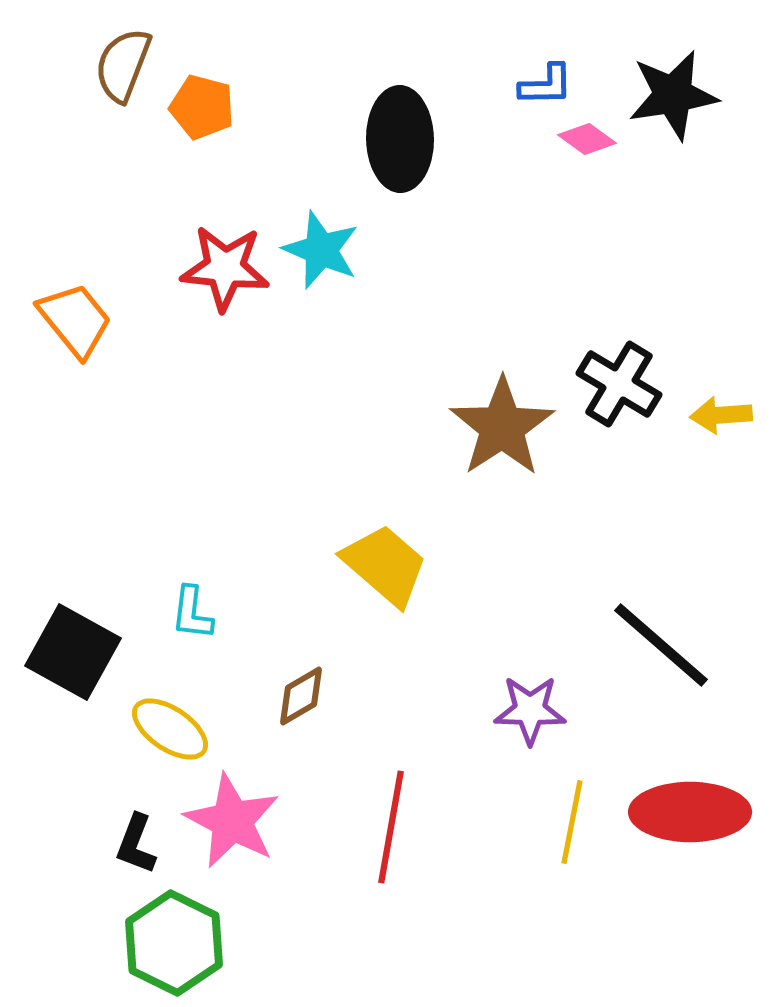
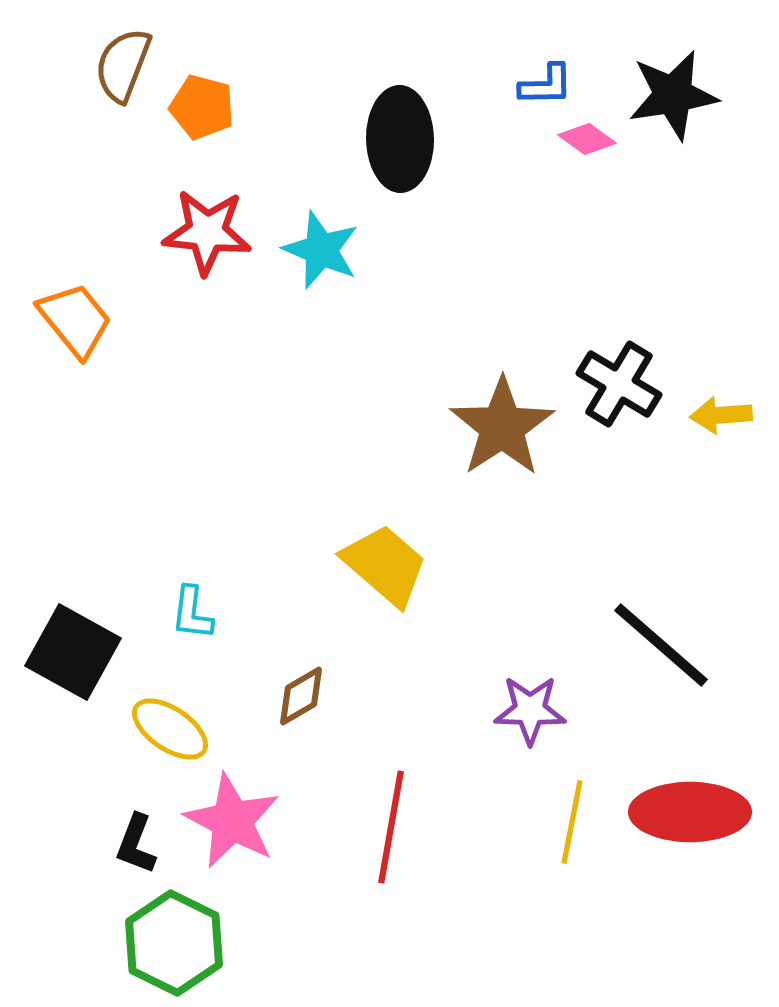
red star: moved 18 px left, 36 px up
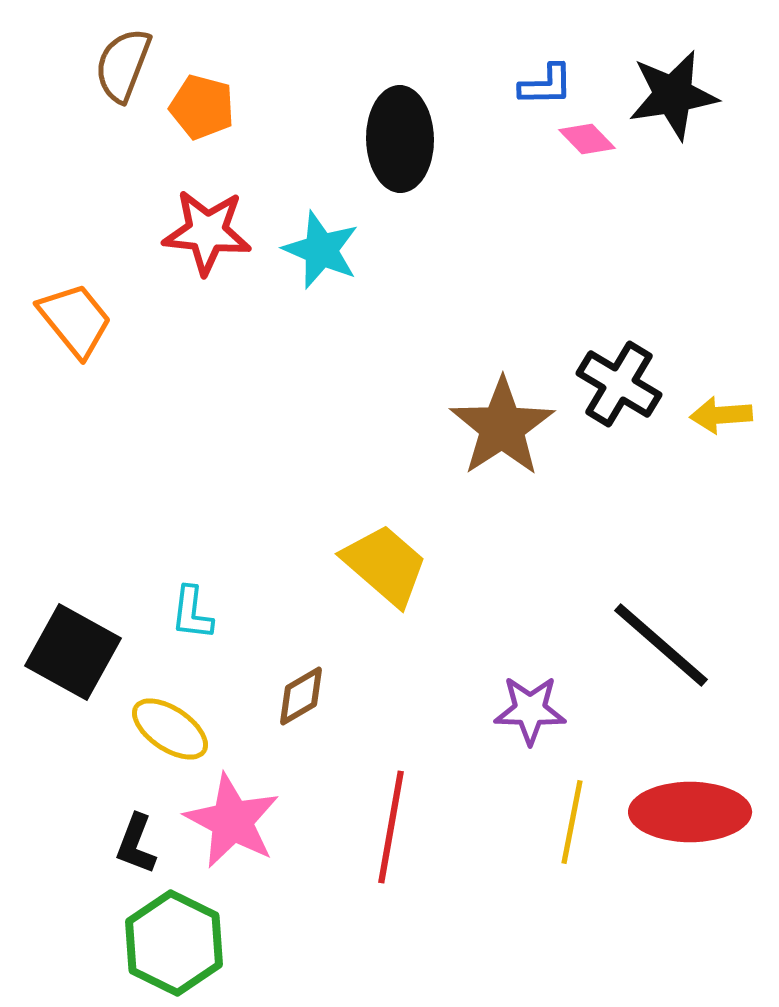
pink diamond: rotated 10 degrees clockwise
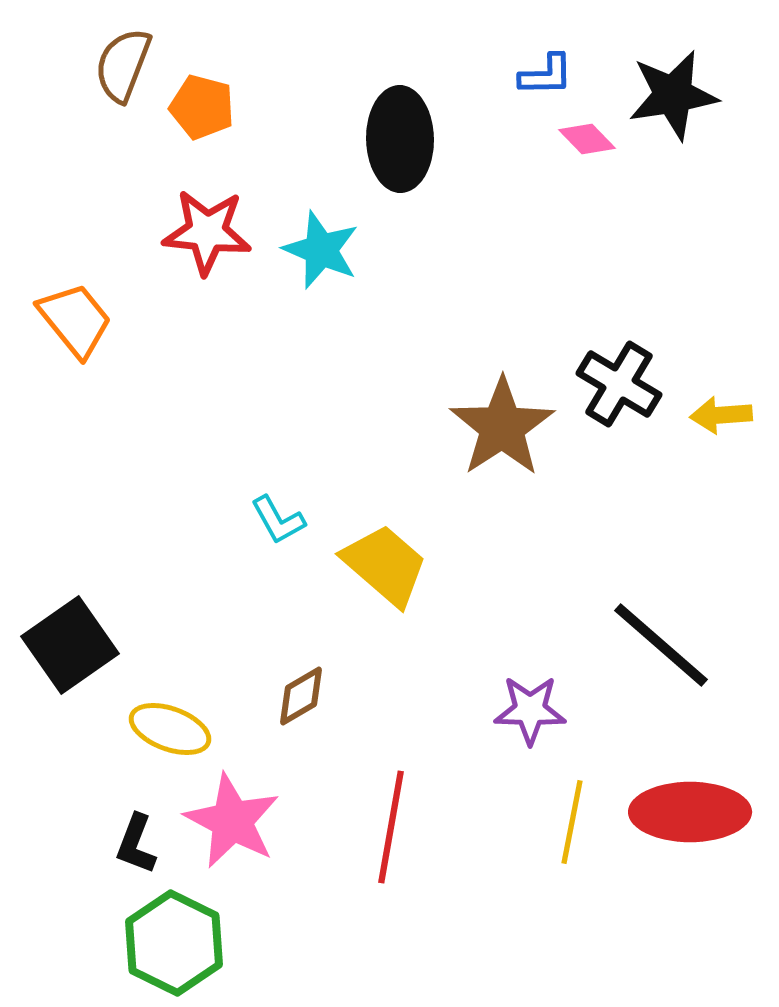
blue L-shape: moved 10 px up
cyan L-shape: moved 86 px right, 93 px up; rotated 36 degrees counterclockwise
black square: moved 3 px left, 7 px up; rotated 26 degrees clockwise
yellow ellipse: rotated 14 degrees counterclockwise
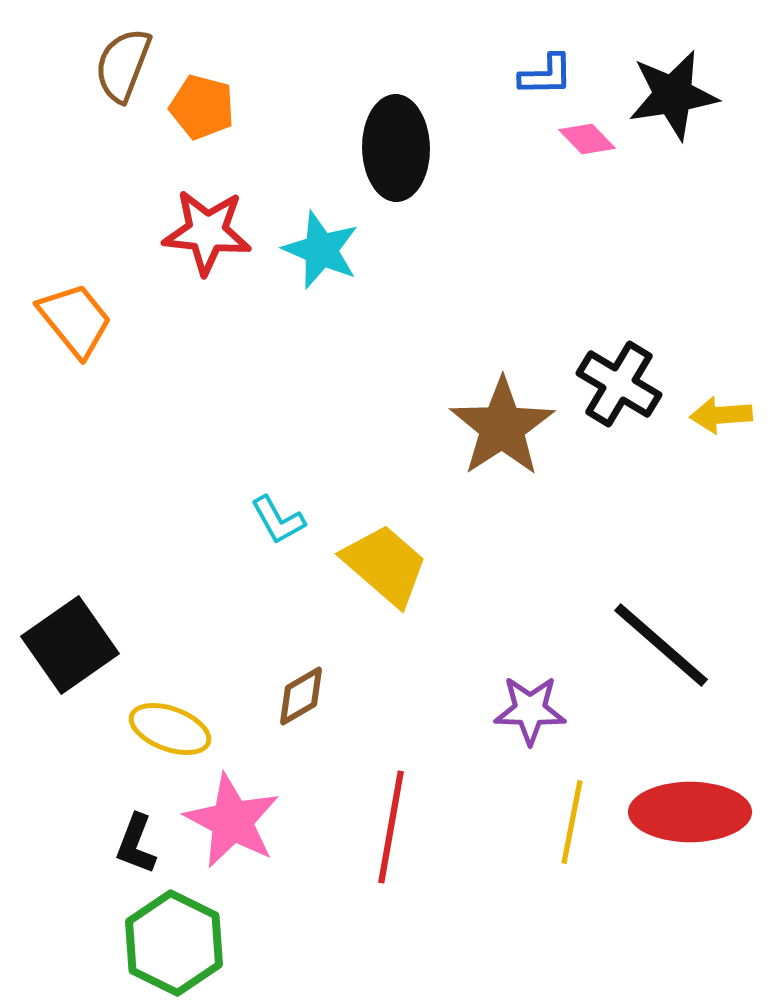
black ellipse: moved 4 px left, 9 px down
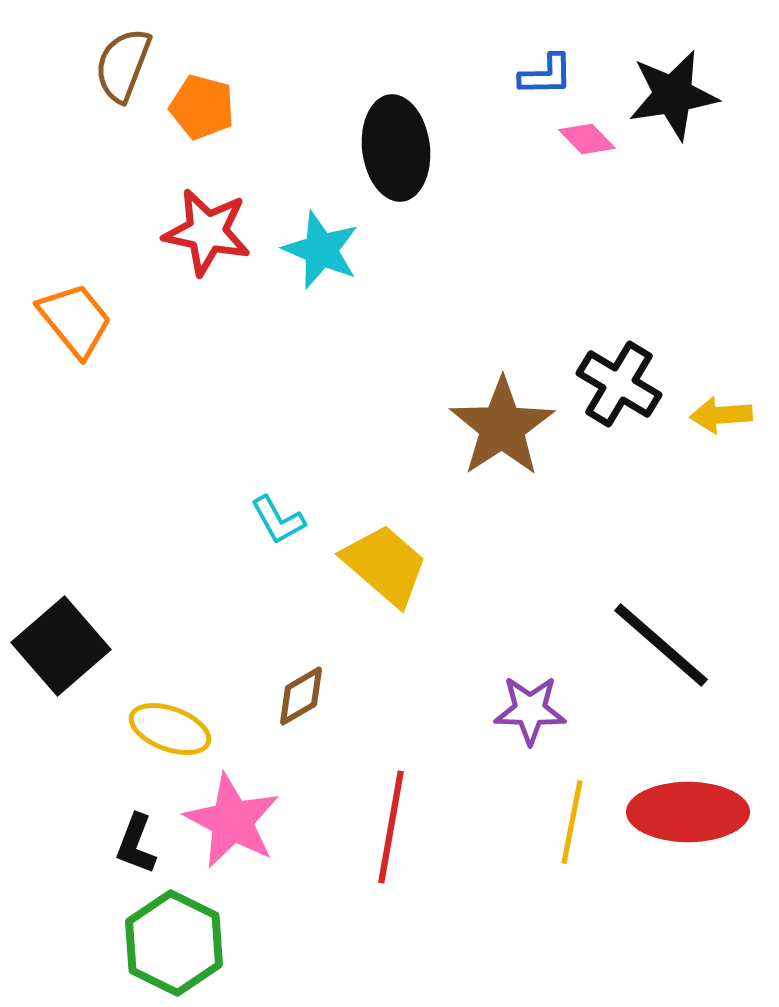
black ellipse: rotated 6 degrees counterclockwise
red star: rotated 6 degrees clockwise
black square: moved 9 px left, 1 px down; rotated 6 degrees counterclockwise
red ellipse: moved 2 px left
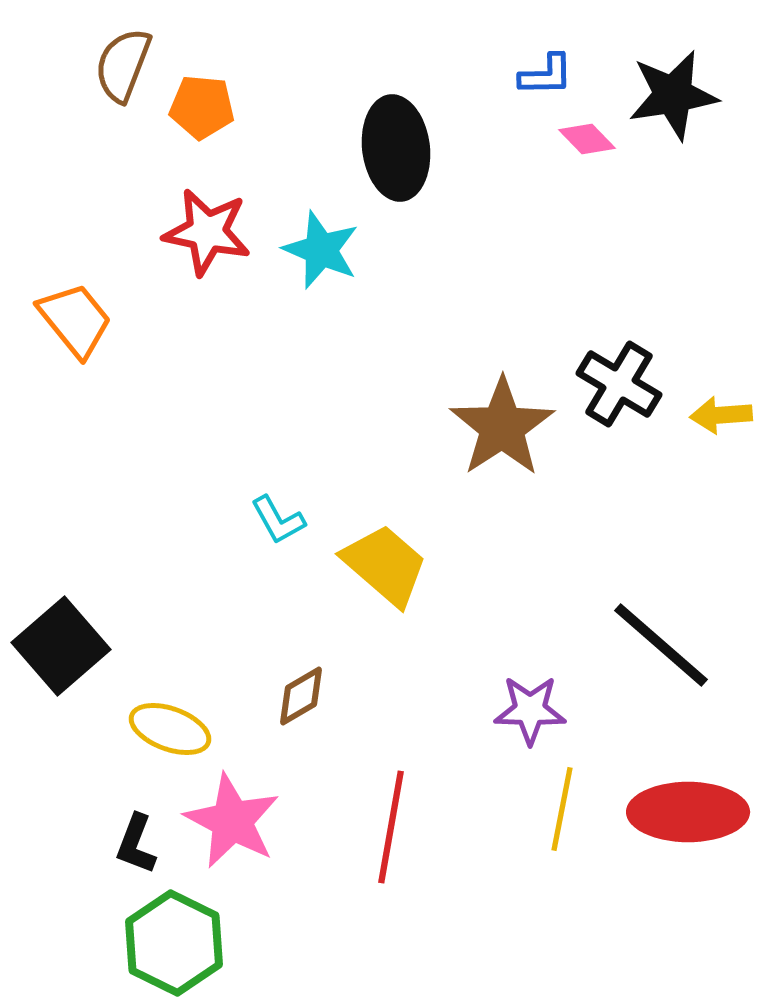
orange pentagon: rotated 10 degrees counterclockwise
yellow line: moved 10 px left, 13 px up
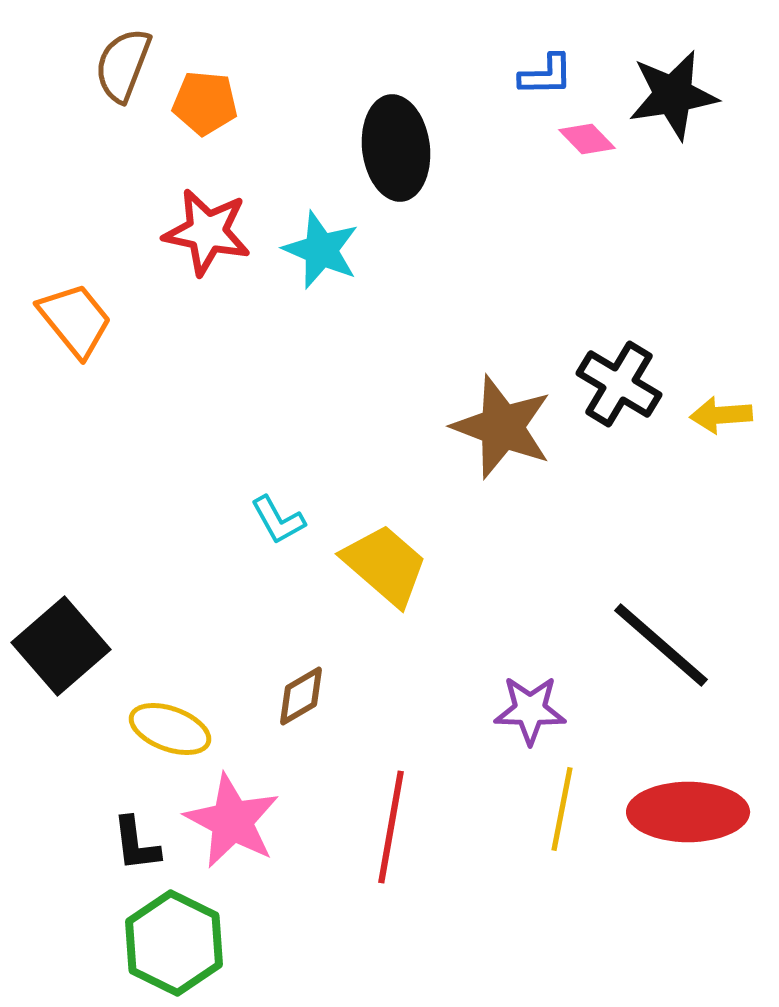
orange pentagon: moved 3 px right, 4 px up
brown star: rotated 18 degrees counterclockwise
black L-shape: rotated 28 degrees counterclockwise
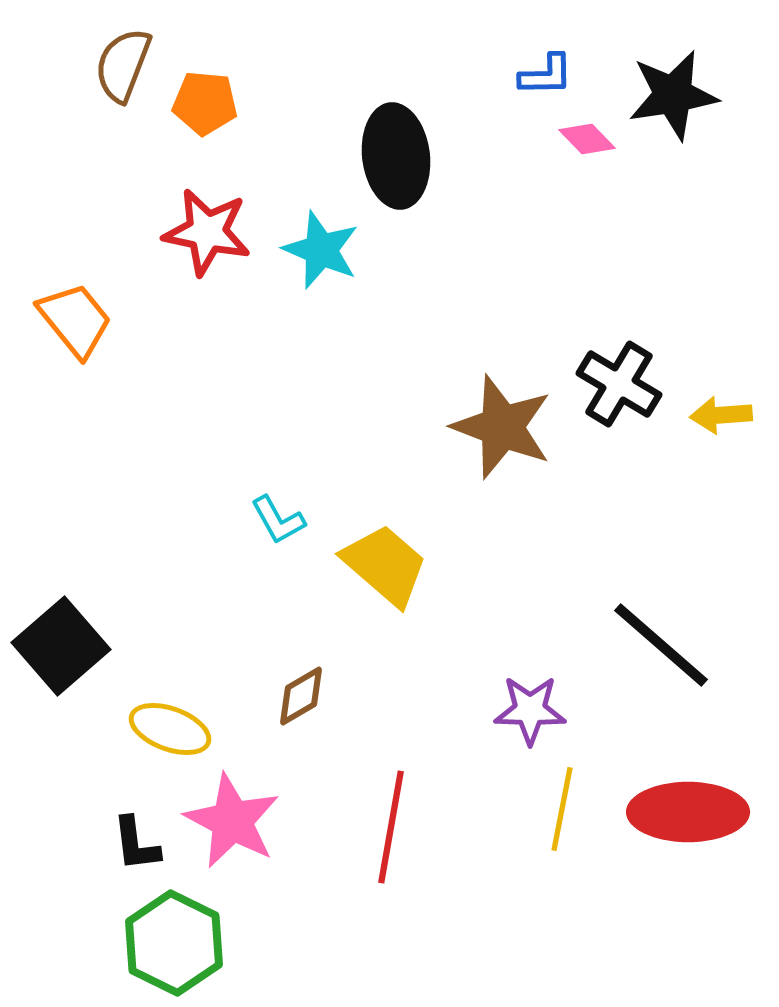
black ellipse: moved 8 px down
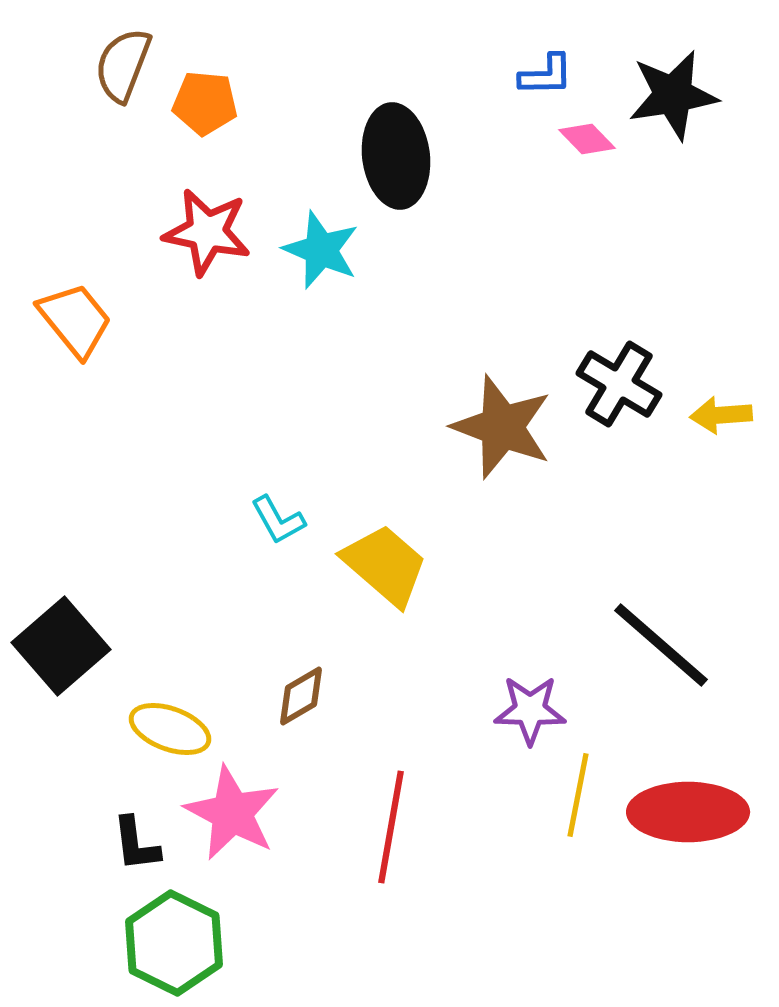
yellow line: moved 16 px right, 14 px up
pink star: moved 8 px up
